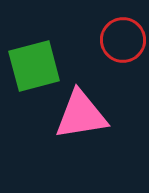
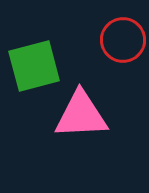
pink triangle: rotated 6 degrees clockwise
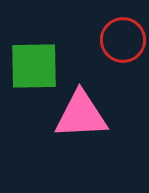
green square: rotated 14 degrees clockwise
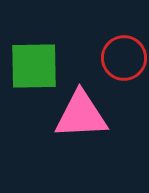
red circle: moved 1 px right, 18 px down
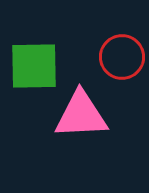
red circle: moved 2 px left, 1 px up
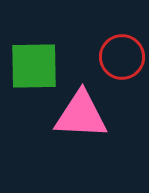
pink triangle: rotated 6 degrees clockwise
